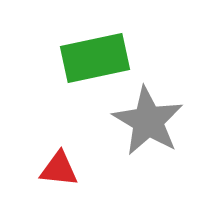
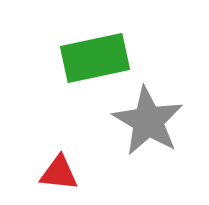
red triangle: moved 4 px down
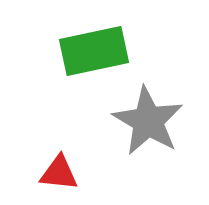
green rectangle: moved 1 px left, 7 px up
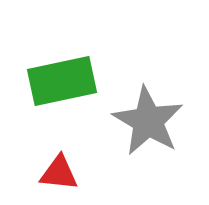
green rectangle: moved 32 px left, 30 px down
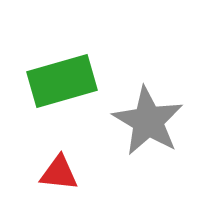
green rectangle: rotated 4 degrees counterclockwise
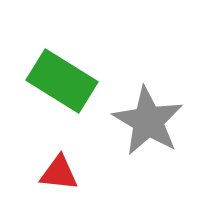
green rectangle: rotated 48 degrees clockwise
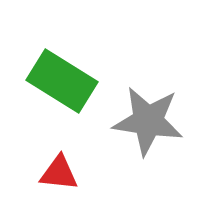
gray star: rotated 22 degrees counterclockwise
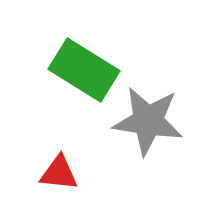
green rectangle: moved 22 px right, 11 px up
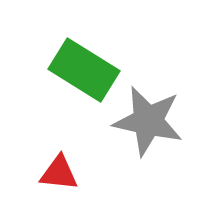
gray star: rotated 4 degrees clockwise
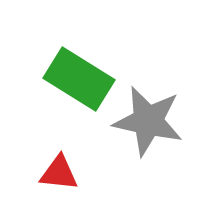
green rectangle: moved 5 px left, 9 px down
